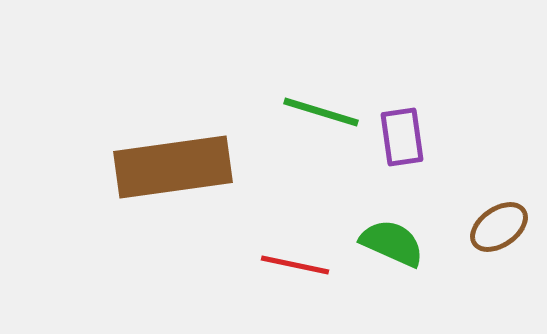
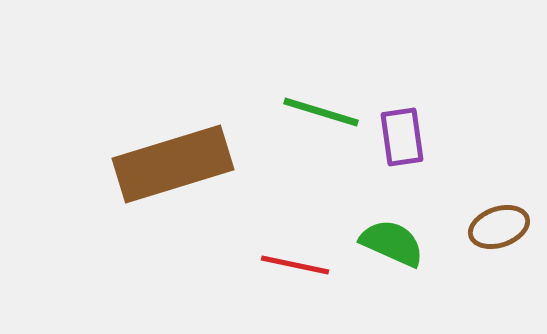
brown rectangle: moved 3 px up; rotated 9 degrees counterclockwise
brown ellipse: rotated 16 degrees clockwise
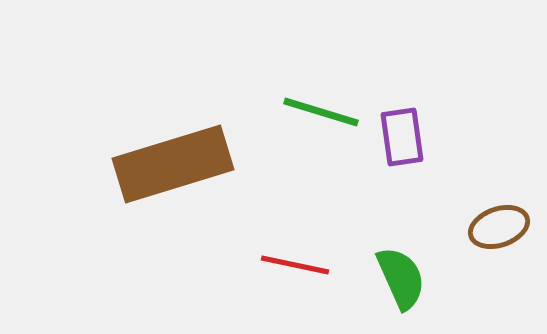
green semicircle: moved 9 px right, 35 px down; rotated 42 degrees clockwise
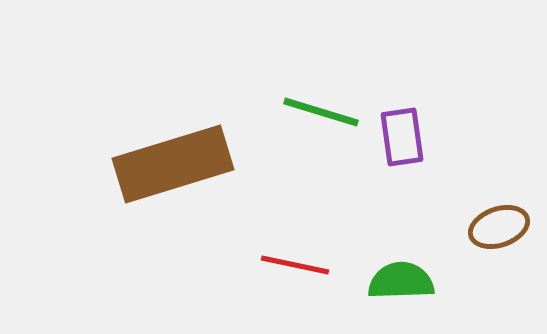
green semicircle: moved 3 px down; rotated 68 degrees counterclockwise
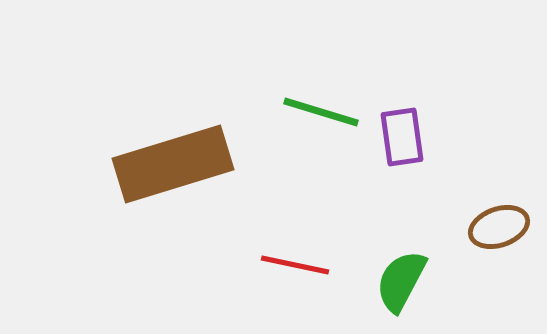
green semicircle: rotated 60 degrees counterclockwise
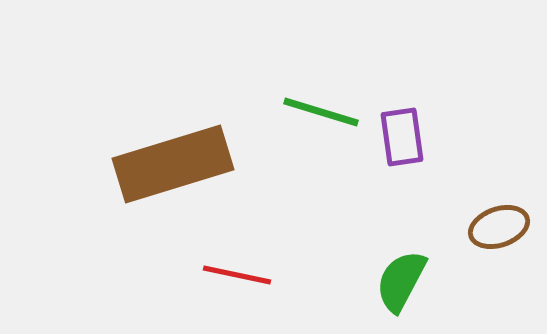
red line: moved 58 px left, 10 px down
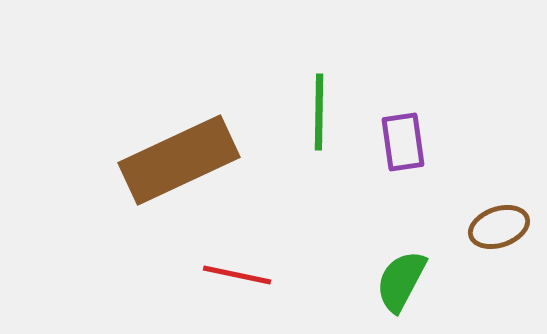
green line: moved 2 px left; rotated 74 degrees clockwise
purple rectangle: moved 1 px right, 5 px down
brown rectangle: moved 6 px right, 4 px up; rotated 8 degrees counterclockwise
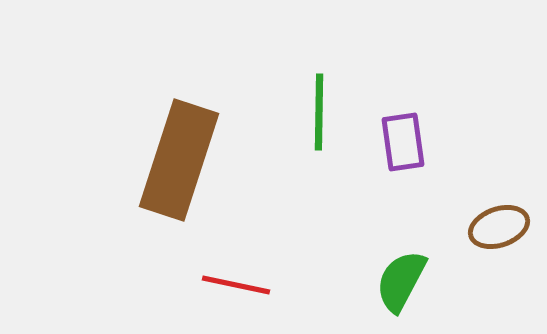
brown rectangle: rotated 47 degrees counterclockwise
red line: moved 1 px left, 10 px down
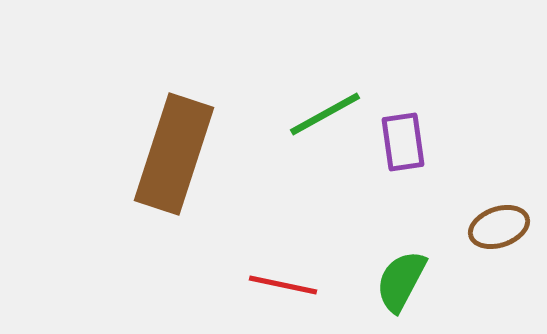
green line: moved 6 px right, 2 px down; rotated 60 degrees clockwise
brown rectangle: moved 5 px left, 6 px up
red line: moved 47 px right
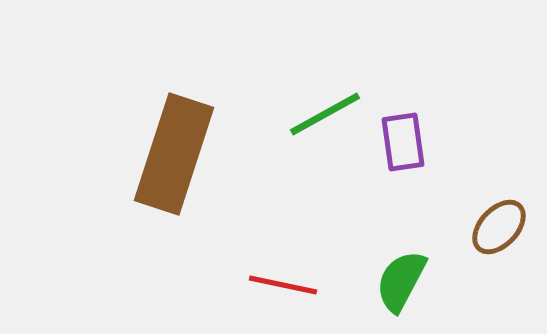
brown ellipse: rotated 28 degrees counterclockwise
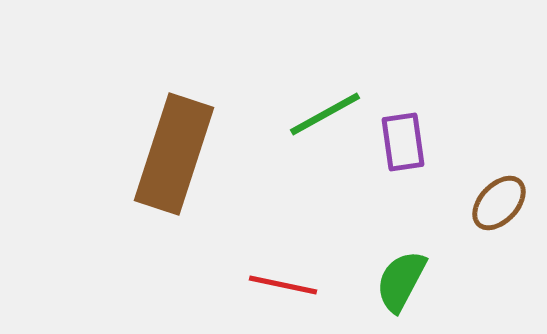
brown ellipse: moved 24 px up
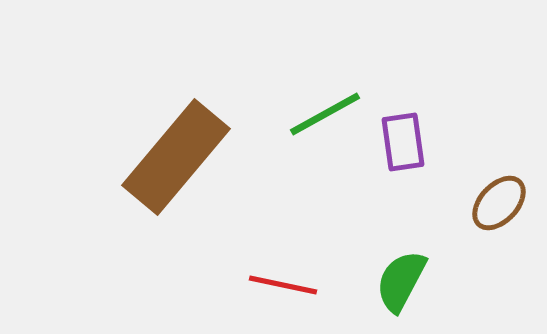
brown rectangle: moved 2 px right, 3 px down; rotated 22 degrees clockwise
